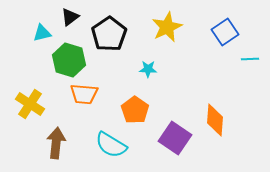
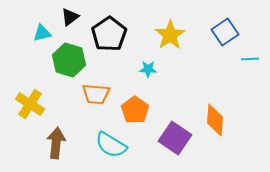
yellow star: moved 3 px right, 8 px down; rotated 8 degrees counterclockwise
orange trapezoid: moved 12 px right
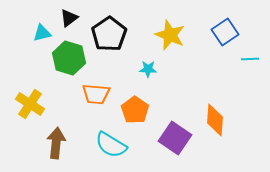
black triangle: moved 1 px left, 1 px down
yellow star: rotated 16 degrees counterclockwise
green hexagon: moved 2 px up
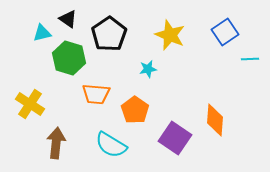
black triangle: moved 1 px left, 1 px down; rotated 48 degrees counterclockwise
cyan star: rotated 12 degrees counterclockwise
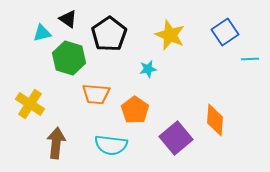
purple square: moved 1 px right; rotated 16 degrees clockwise
cyan semicircle: rotated 24 degrees counterclockwise
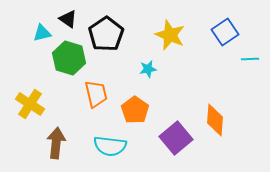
black pentagon: moved 3 px left
orange trapezoid: rotated 108 degrees counterclockwise
cyan semicircle: moved 1 px left, 1 px down
